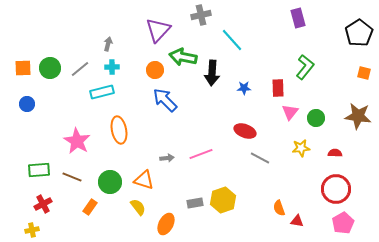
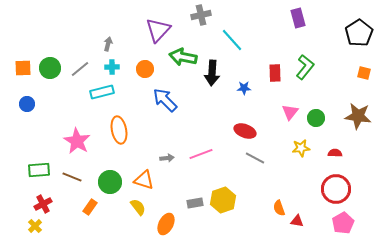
orange circle at (155, 70): moved 10 px left, 1 px up
red rectangle at (278, 88): moved 3 px left, 15 px up
gray line at (260, 158): moved 5 px left
yellow cross at (32, 230): moved 3 px right, 4 px up; rotated 32 degrees counterclockwise
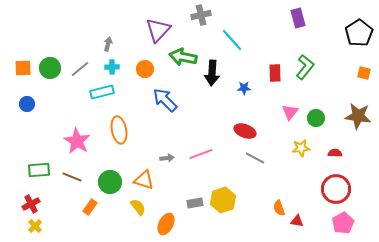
red cross at (43, 204): moved 12 px left
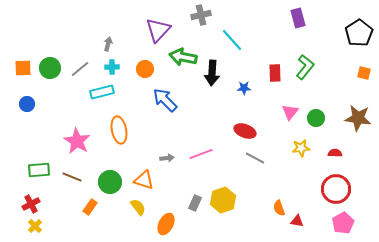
brown star at (358, 116): moved 2 px down
gray rectangle at (195, 203): rotated 56 degrees counterclockwise
